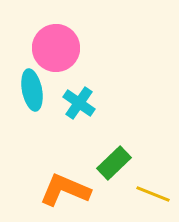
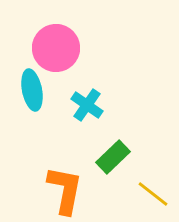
cyan cross: moved 8 px right, 2 px down
green rectangle: moved 1 px left, 6 px up
orange L-shape: rotated 78 degrees clockwise
yellow line: rotated 16 degrees clockwise
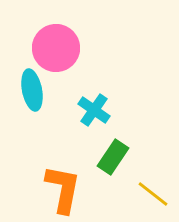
cyan cross: moved 7 px right, 5 px down
green rectangle: rotated 12 degrees counterclockwise
orange L-shape: moved 2 px left, 1 px up
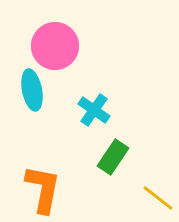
pink circle: moved 1 px left, 2 px up
orange L-shape: moved 20 px left
yellow line: moved 5 px right, 4 px down
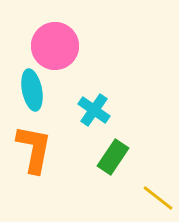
orange L-shape: moved 9 px left, 40 px up
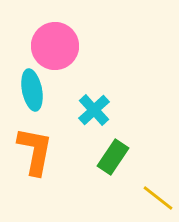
cyan cross: rotated 12 degrees clockwise
orange L-shape: moved 1 px right, 2 px down
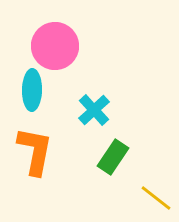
cyan ellipse: rotated 12 degrees clockwise
yellow line: moved 2 px left
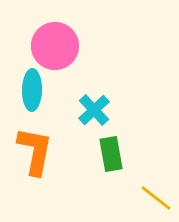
green rectangle: moved 2 px left, 3 px up; rotated 44 degrees counterclockwise
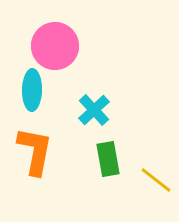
green rectangle: moved 3 px left, 5 px down
yellow line: moved 18 px up
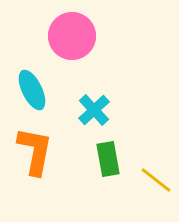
pink circle: moved 17 px right, 10 px up
cyan ellipse: rotated 27 degrees counterclockwise
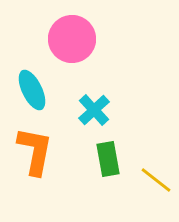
pink circle: moved 3 px down
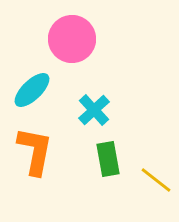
cyan ellipse: rotated 72 degrees clockwise
